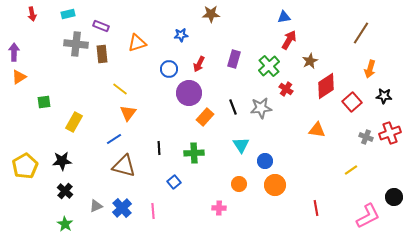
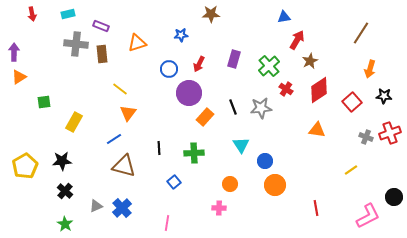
red arrow at (289, 40): moved 8 px right
red diamond at (326, 86): moved 7 px left, 4 px down
orange circle at (239, 184): moved 9 px left
pink line at (153, 211): moved 14 px right, 12 px down; rotated 14 degrees clockwise
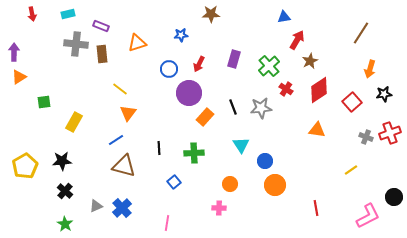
black star at (384, 96): moved 2 px up; rotated 14 degrees counterclockwise
blue line at (114, 139): moved 2 px right, 1 px down
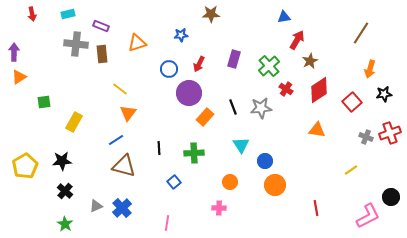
orange circle at (230, 184): moved 2 px up
black circle at (394, 197): moved 3 px left
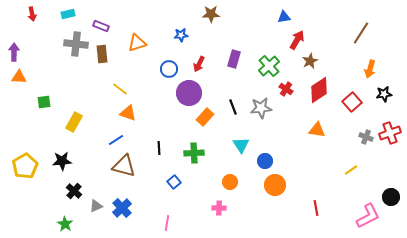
orange triangle at (19, 77): rotated 35 degrees clockwise
orange triangle at (128, 113): rotated 48 degrees counterclockwise
black cross at (65, 191): moved 9 px right
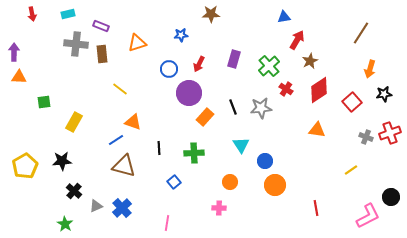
orange triangle at (128, 113): moved 5 px right, 9 px down
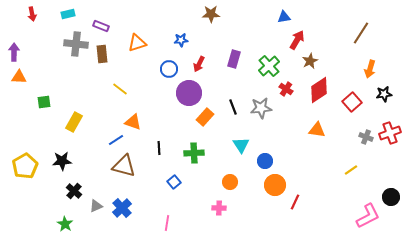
blue star at (181, 35): moved 5 px down
red line at (316, 208): moved 21 px left, 6 px up; rotated 35 degrees clockwise
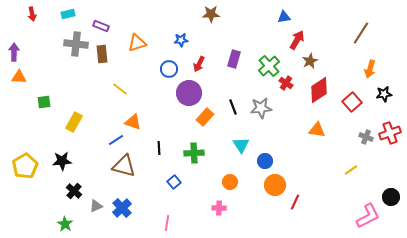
red cross at (286, 89): moved 6 px up
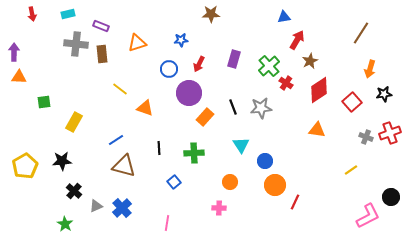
orange triangle at (133, 122): moved 12 px right, 14 px up
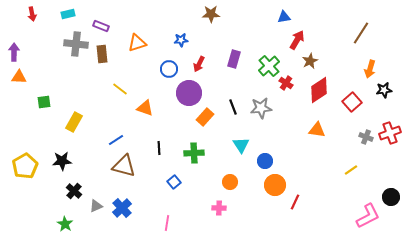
black star at (384, 94): moved 4 px up
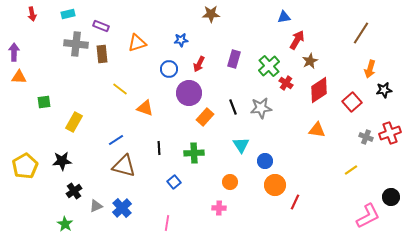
black cross at (74, 191): rotated 14 degrees clockwise
